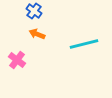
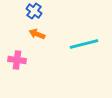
pink cross: rotated 30 degrees counterclockwise
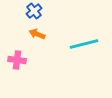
blue cross: rotated 14 degrees clockwise
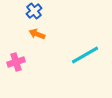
cyan line: moved 1 px right, 11 px down; rotated 16 degrees counterclockwise
pink cross: moved 1 px left, 2 px down; rotated 24 degrees counterclockwise
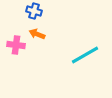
blue cross: rotated 35 degrees counterclockwise
pink cross: moved 17 px up; rotated 24 degrees clockwise
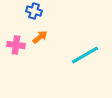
orange arrow: moved 3 px right, 3 px down; rotated 119 degrees clockwise
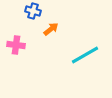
blue cross: moved 1 px left
orange arrow: moved 11 px right, 8 px up
